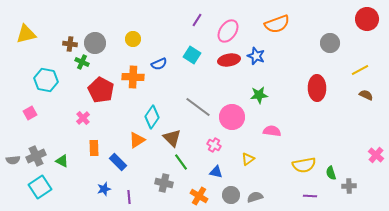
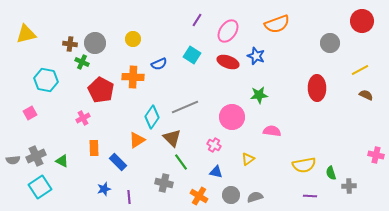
red circle at (367, 19): moved 5 px left, 2 px down
red ellipse at (229, 60): moved 1 px left, 2 px down; rotated 30 degrees clockwise
gray line at (198, 107): moved 13 px left; rotated 60 degrees counterclockwise
pink cross at (83, 118): rotated 16 degrees clockwise
pink cross at (376, 155): rotated 28 degrees counterclockwise
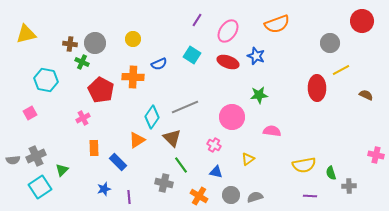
yellow line at (360, 70): moved 19 px left
green triangle at (62, 161): moved 9 px down; rotated 48 degrees clockwise
green line at (181, 162): moved 3 px down
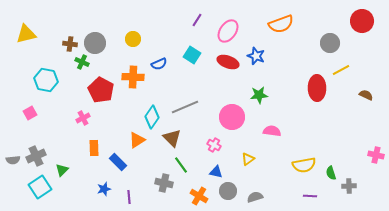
orange semicircle at (277, 24): moved 4 px right
gray circle at (231, 195): moved 3 px left, 4 px up
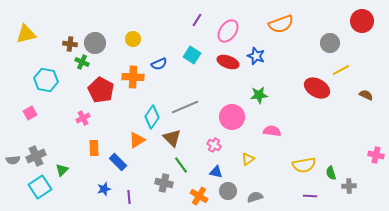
red ellipse at (317, 88): rotated 60 degrees counterclockwise
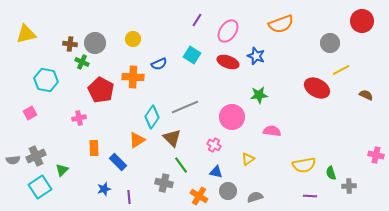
pink cross at (83, 118): moved 4 px left; rotated 16 degrees clockwise
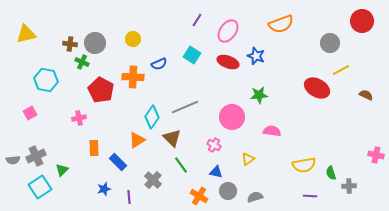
gray cross at (164, 183): moved 11 px left, 3 px up; rotated 30 degrees clockwise
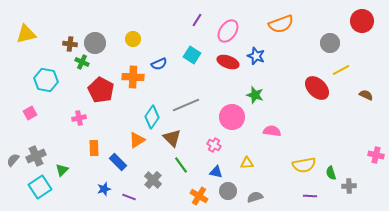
red ellipse at (317, 88): rotated 15 degrees clockwise
green star at (259, 95): moved 4 px left; rotated 24 degrees clockwise
gray line at (185, 107): moved 1 px right, 2 px up
yellow triangle at (248, 159): moved 1 px left, 4 px down; rotated 32 degrees clockwise
gray semicircle at (13, 160): rotated 136 degrees clockwise
purple line at (129, 197): rotated 64 degrees counterclockwise
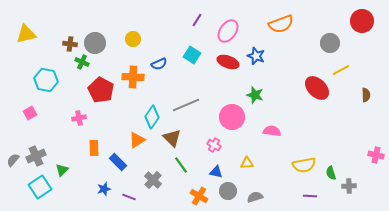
brown semicircle at (366, 95): rotated 64 degrees clockwise
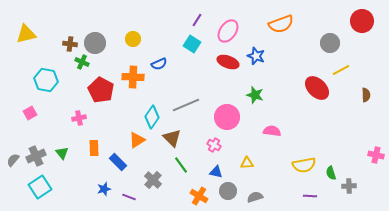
cyan square at (192, 55): moved 11 px up
pink circle at (232, 117): moved 5 px left
green triangle at (62, 170): moved 17 px up; rotated 24 degrees counterclockwise
